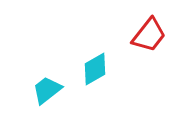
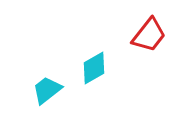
cyan diamond: moved 1 px left, 1 px up
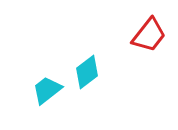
cyan diamond: moved 7 px left, 4 px down; rotated 8 degrees counterclockwise
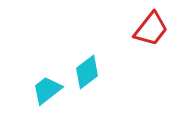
red trapezoid: moved 2 px right, 6 px up
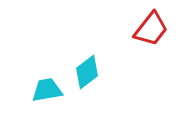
cyan trapezoid: rotated 28 degrees clockwise
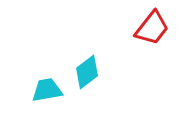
red trapezoid: moved 1 px right, 1 px up
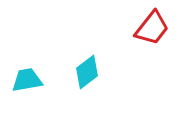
cyan trapezoid: moved 20 px left, 10 px up
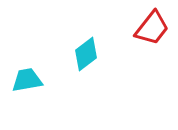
cyan diamond: moved 1 px left, 18 px up
